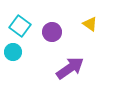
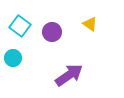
cyan circle: moved 6 px down
purple arrow: moved 1 px left, 7 px down
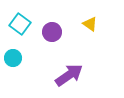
cyan square: moved 2 px up
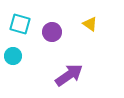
cyan square: rotated 20 degrees counterclockwise
cyan circle: moved 2 px up
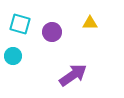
yellow triangle: moved 1 px up; rotated 35 degrees counterclockwise
purple arrow: moved 4 px right
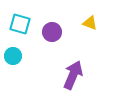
yellow triangle: rotated 21 degrees clockwise
purple arrow: rotated 32 degrees counterclockwise
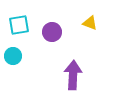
cyan square: moved 1 px left, 1 px down; rotated 25 degrees counterclockwise
purple arrow: rotated 20 degrees counterclockwise
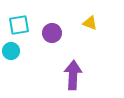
purple circle: moved 1 px down
cyan circle: moved 2 px left, 5 px up
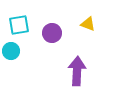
yellow triangle: moved 2 px left, 1 px down
purple arrow: moved 4 px right, 4 px up
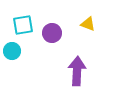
cyan square: moved 4 px right
cyan circle: moved 1 px right
